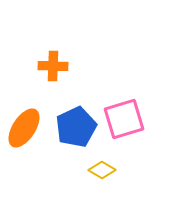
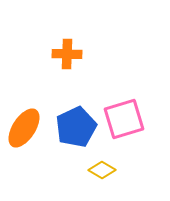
orange cross: moved 14 px right, 12 px up
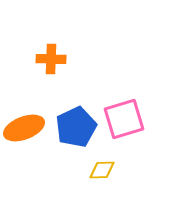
orange cross: moved 16 px left, 5 px down
orange ellipse: rotated 36 degrees clockwise
yellow diamond: rotated 32 degrees counterclockwise
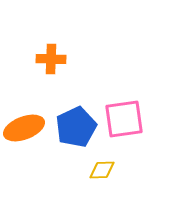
pink square: rotated 9 degrees clockwise
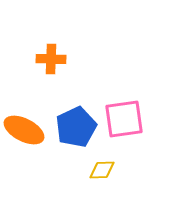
orange ellipse: moved 2 px down; rotated 48 degrees clockwise
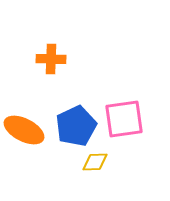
blue pentagon: moved 1 px up
yellow diamond: moved 7 px left, 8 px up
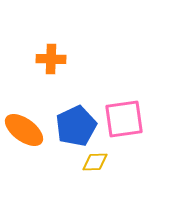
orange ellipse: rotated 9 degrees clockwise
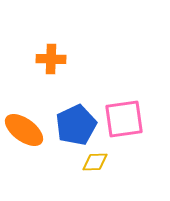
blue pentagon: moved 1 px up
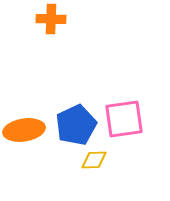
orange cross: moved 40 px up
orange ellipse: rotated 45 degrees counterclockwise
yellow diamond: moved 1 px left, 2 px up
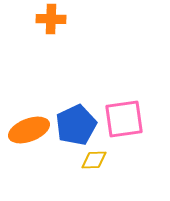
orange ellipse: moved 5 px right; rotated 12 degrees counterclockwise
